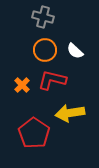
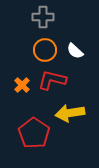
gray cross: rotated 15 degrees counterclockwise
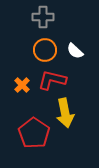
yellow arrow: moved 5 px left; rotated 92 degrees counterclockwise
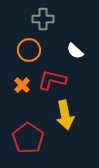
gray cross: moved 2 px down
orange circle: moved 16 px left
yellow arrow: moved 2 px down
red pentagon: moved 6 px left, 5 px down
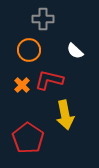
red L-shape: moved 3 px left
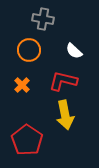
gray cross: rotated 10 degrees clockwise
white semicircle: moved 1 px left
red L-shape: moved 14 px right, 1 px down
red pentagon: moved 1 px left, 2 px down
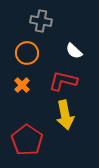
gray cross: moved 2 px left, 2 px down
orange circle: moved 2 px left, 3 px down
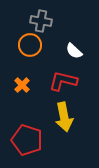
orange circle: moved 3 px right, 8 px up
yellow arrow: moved 1 px left, 2 px down
red pentagon: rotated 16 degrees counterclockwise
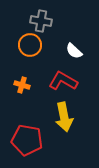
red L-shape: rotated 16 degrees clockwise
orange cross: rotated 28 degrees counterclockwise
red pentagon: rotated 8 degrees counterclockwise
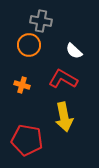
orange circle: moved 1 px left
red L-shape: moved 2 px up
